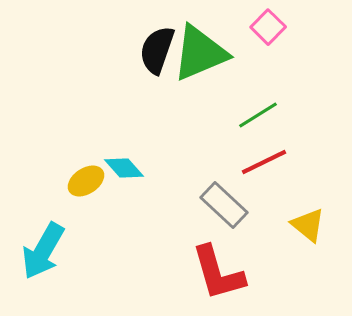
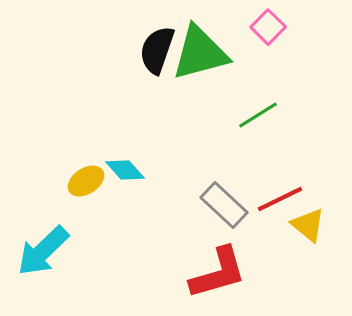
green triangle: rotated 8 degrees clockwise
red line: moved 16 px right, 37 px down
cyan diamond: moved 1 px right, 2 px down
cyan arrow: rotated 16 degrees clockwise
red L-shape: rotated 90 degrees counterclockwise
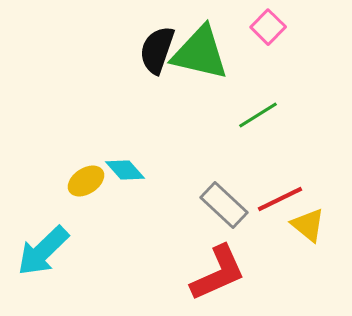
green triangle: rotated 28 degrees clockwise
red L-shape: rotated 8 degrees counterclockwise
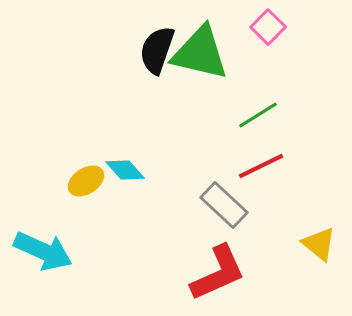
red line: moved 19 px left, 33 px up
yellow triangle: moved 11 px right, 19 px down
cyan arrow: rotated 112 degrees counterclockwise
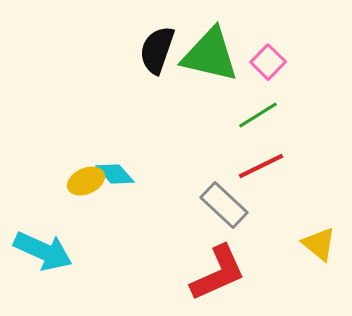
pink square: moved 35 px down
green triangle: moved 10 px right, 2 px down
cyan diamond: moved 10 px left, 4 px down
yellow ellipse: rotated 9 degrees clockwise
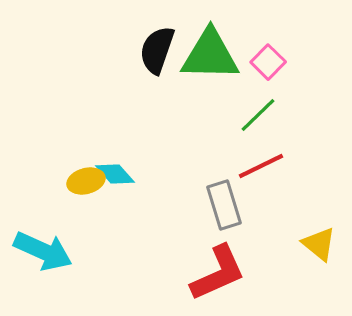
green triangle: rotated 12 degrees counterclockwise
green line: rotated 12 degrees counterclockwise
yellow ellipse: rotated 9 degrees clockwise
gray rectangle: rotated 30 degrees clockwise
